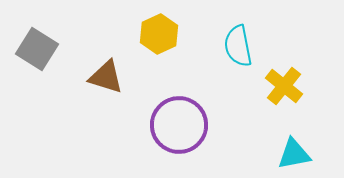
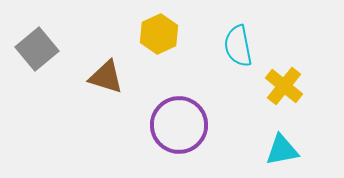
gray square: rotated 18 degrees clockwise
cyan triangle: moved 12 px left, 4 px up
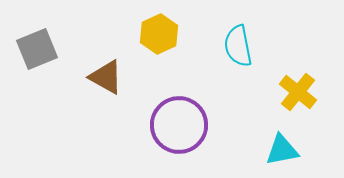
gray square: rotated 18 degrees clockwise
brown triangle: rotated 12 degrees clockwise
yellow cross: moved 14 px right, 6 px down
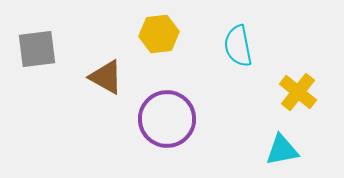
yellow hexagon: rotated 18 degrees clockwise
gray square: rotated 15 degrees clockwise
purple circle: moved 12 px left, 6 px up
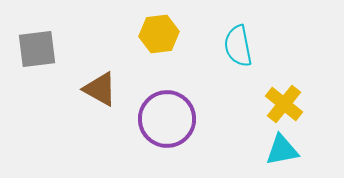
brown triangle: moved 6 px left, 12 px down
yellow cross: moved 14 px left, 12 px down
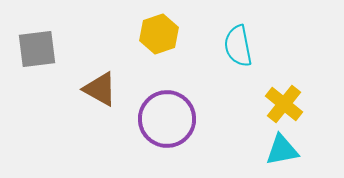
yellow hexagon: rotated 12 degrees counterclockwise
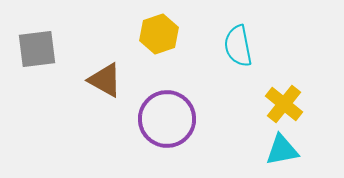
brown triangle: moved 5 px right, 9 px up
